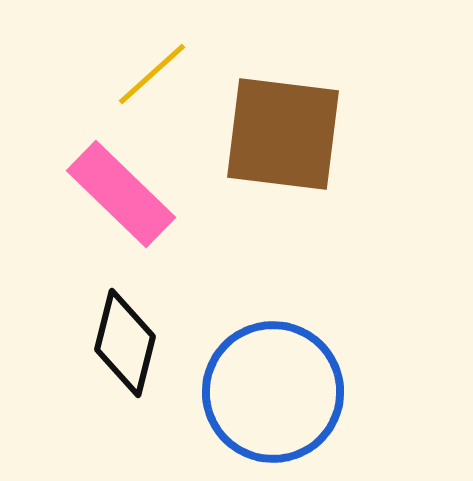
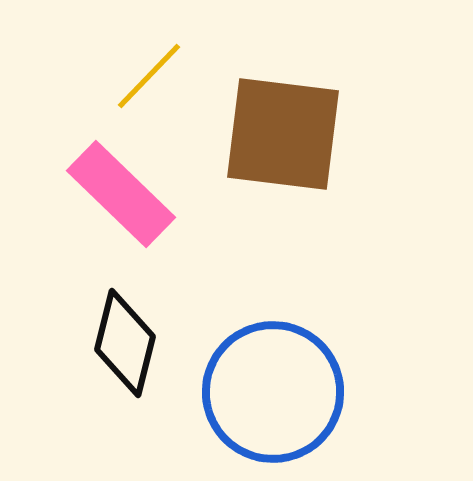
yellow line: moved 3 px left, 2 px down; rotated 4 degrees counterclockwise
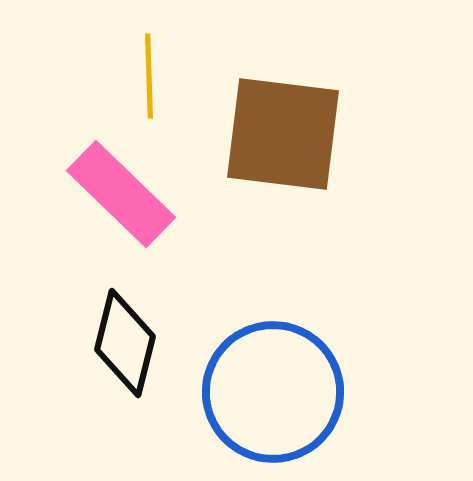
yellow line: rotated 46 degrees counterclockwise
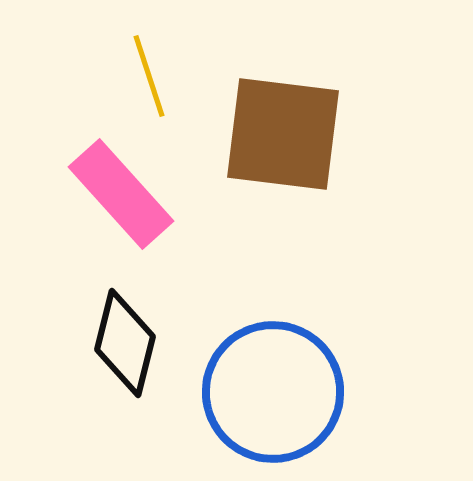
yellow line: rotated 16 degrees counterclockwise
pink rectangle: rotated 4 degrees clockwise
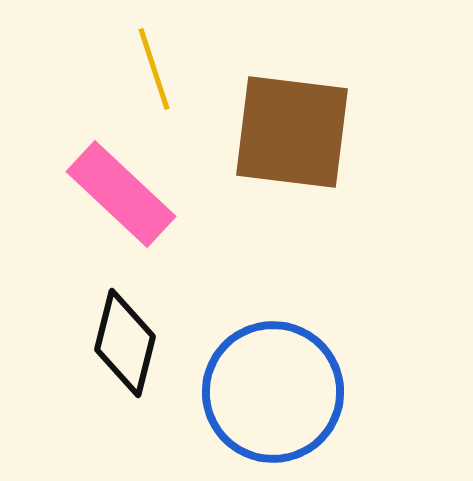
yellow line: moved 5 px right, 7 px up
brown square: moved 9 px right, 2 px up
pink rectangle: rotated 5 degrees counterclockwise
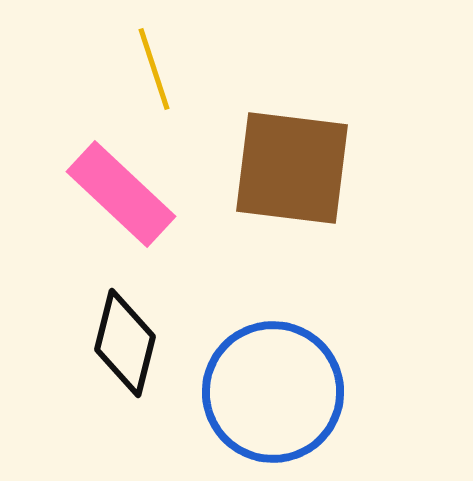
brown square: moved 36 px down
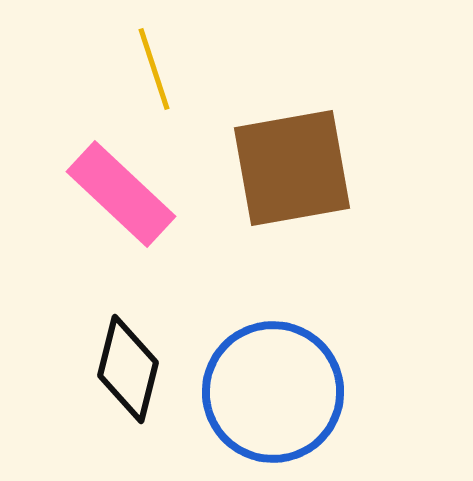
brown square: rotated 17 degrees counterclockwise
black diamond: moved 3 px right, 26 px down
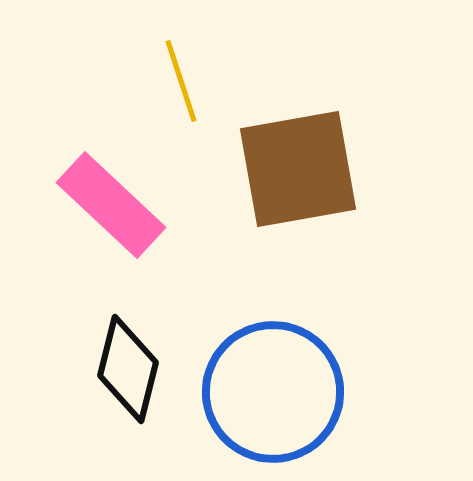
yellow line: moved 27 px right, 12 px down
brown square: moved 6 px right, 1 px down
pink rectangle: moved 10 px left, 11 px down
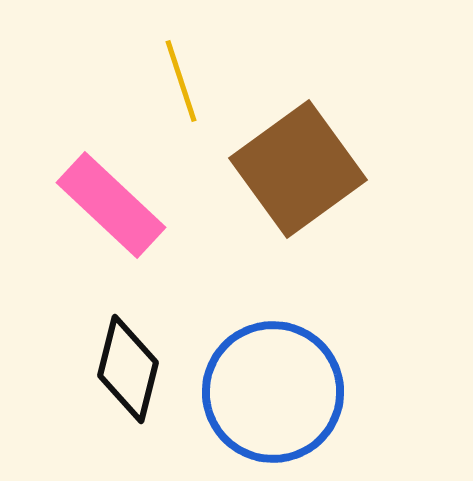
brown square: rotated 26 degrees counterclockwise
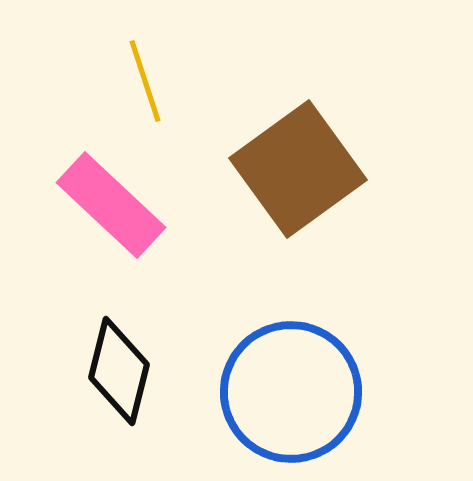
yellow line: moved 36 px left
black diamond: moved 9 px left, 2 px down
blue circle: moved 18 px right
